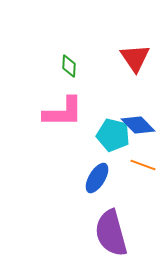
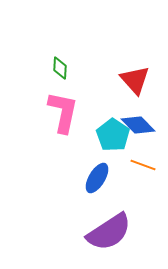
red triangle: moved 22 px down; rotated 8 degrees counterclockwise
green diamond: moved 9 px left, 2 px down
pink L-shape: rotated 78 degrees counterclockwise
cyan pentagon: rotated 20 degrees clockwise
purple semicircle: moved 2 px left, 1 px up; rotated 108 degrees counterclockwise
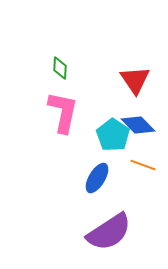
red triangle: rotated 8 degrees clockwise
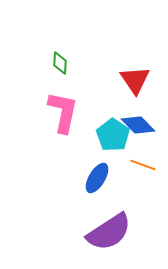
green diamond: moved 5 px up
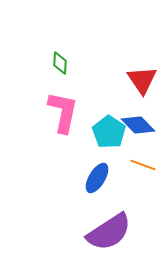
red triangle: moved 7 px right
cyan pentagon: moved 4 px left, 3 px up
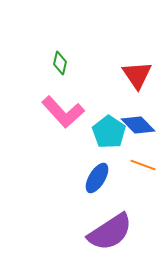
green diamond: rotated 10 degrees clockwise
red triangle: moved 5 px left, 5 px up
pink L-shape: rotated 126 degrees clockwise
purple semicircle: moved 1 px right
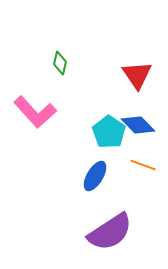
pink L-shape: moved 28 px left
blue ellipse: moved 2 px left, 2 px up
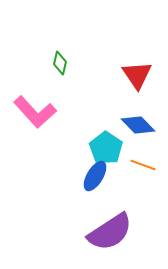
cyan pentagon: moved 3 px left, 16 px down
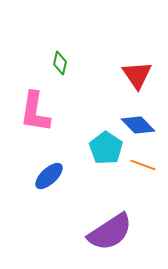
pink L-shape: rotated 51 degrees clockwise
blue ellipse: moved 46 px left; rotated 16 degrees clockwise
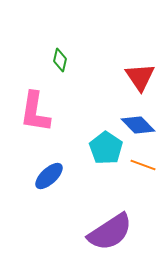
green diamond: moved 3 px up
red triangle: moved 3 px right, 2 px down
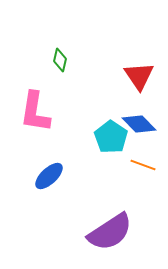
red triangle: moved 1 px left, 1 px up
blue diamond: moved 1 px right, 1 px up
cyan pentagon: moved 5 px right, 11 px up
